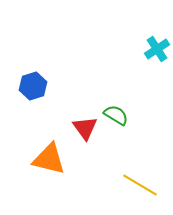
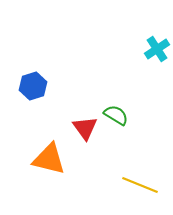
yellow line: rotated 9 degrees counterclockwise
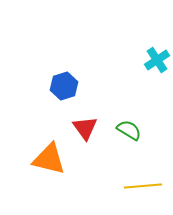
cyan cross: moved 11 px down
blue hexagon: moved 31 px right
green semicircle: moved 13 px right, 15 px down
yellow line: moved 3 px right, 1 px down; rotated 27 degrees counterclockwise
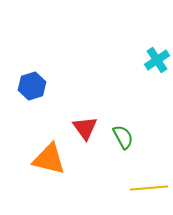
blue hexagon: moved 32 px left
green semicircle: moved 6 px left, 7 px down; rotated 30 degrees clockwise
yellow line: moved 6 px right, 2 px down
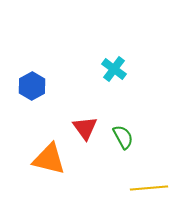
cyan cross: moved 43 px left, 9 px down; rotated 20 degrees counterclockwise
blue hexagon: rotated 12 degrees counterclockwise
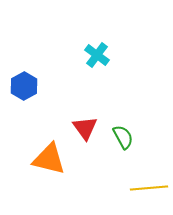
cyan cross: moved 17 px left, 14 px up
blue hexagon: moved 8 px left
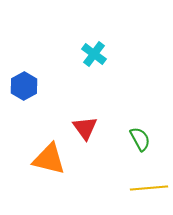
cyan cross: moved 3 px left, 1 px up
green semicircle: moved 17 px right, 2 px down
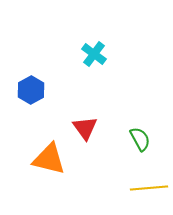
blue hexagon: moved 7 px right, 4 px down
